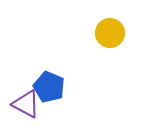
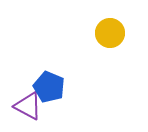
purple triangle: moved 2 px right, 2 px down
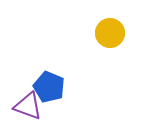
purple triangle: rotated 8 degrees counterclockwise
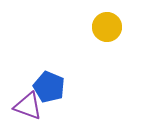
yellow circle: moved 3 px left, 6 px up
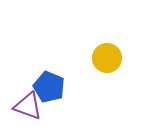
yellow circle: moved 31 px down
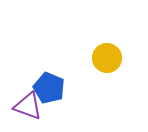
blue pentagon: moved 1 px down
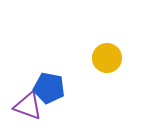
blue pentagon: rotated 12 degrees counterclockwise
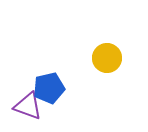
blue pentagon: rotated 24 degrees counterclockwise
